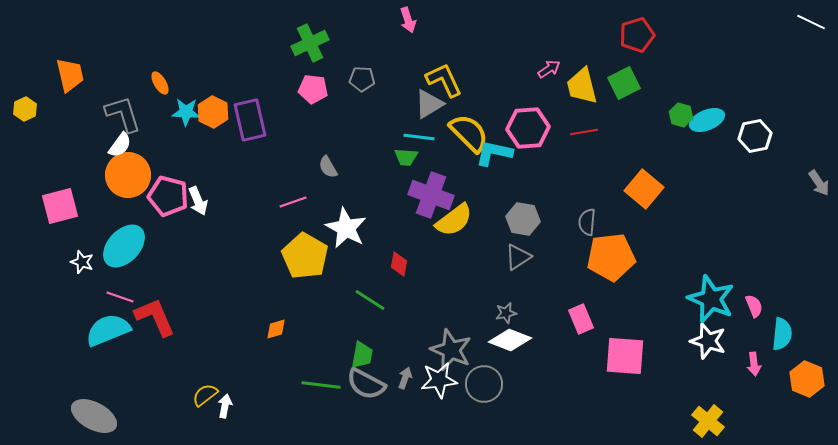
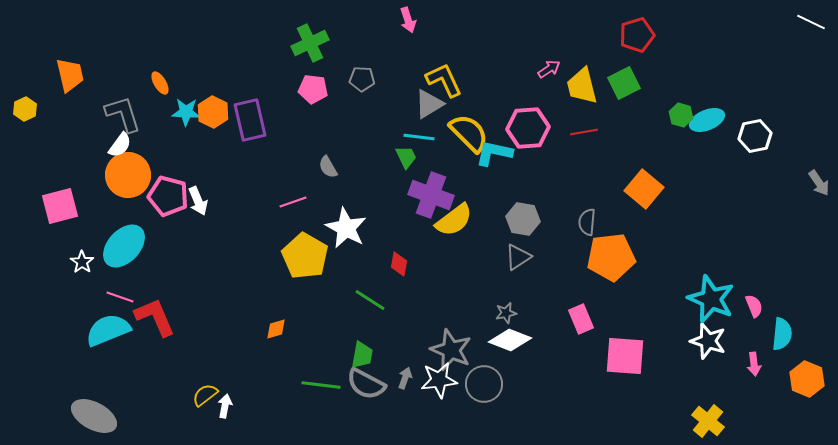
green trapezoid at (406, 157): rotated 120 degrees counterclockwise
white star at (82, 262): rotated 15 degrees clockwise
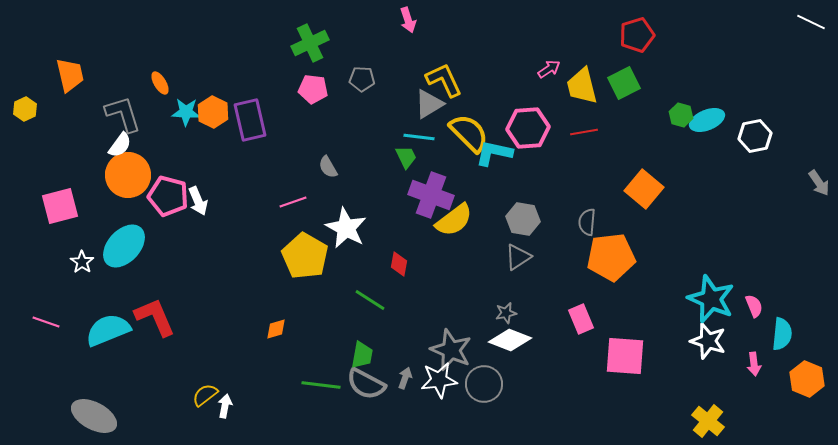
pink line at (120, 297): moved 74 px left, 25 px down
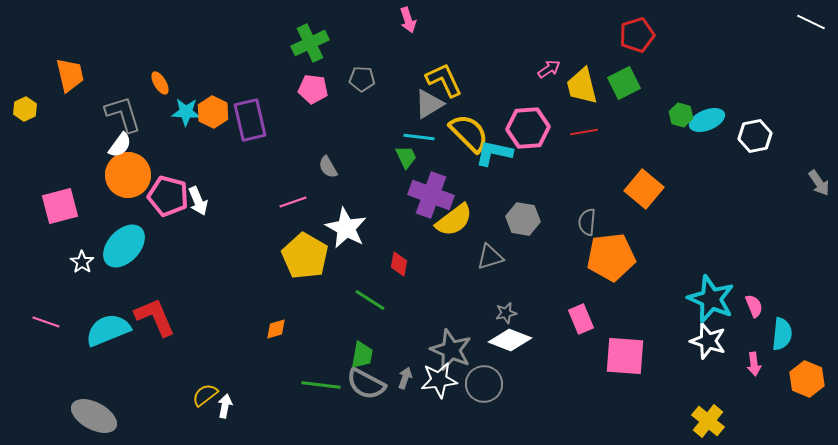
gray triangle at (518, 257): moved 28 px left; rotated 16 degrees clockwise
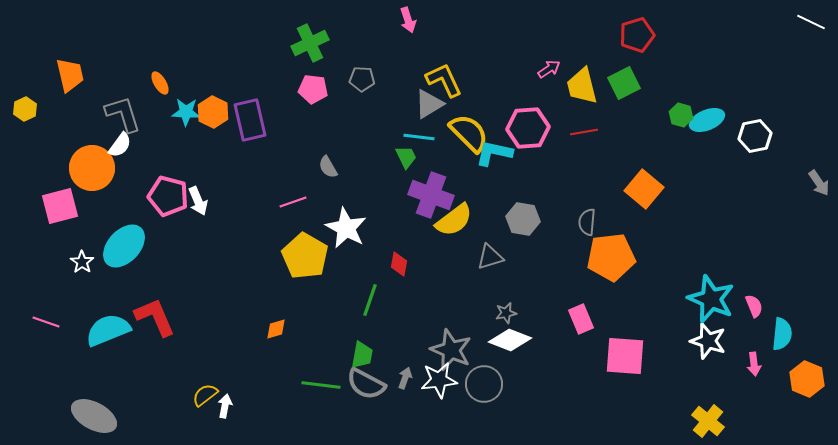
orange circle at (128, 175): moved 36 px left, 7 px up
green line at (370, 300): rotated 76 degrees clockwise
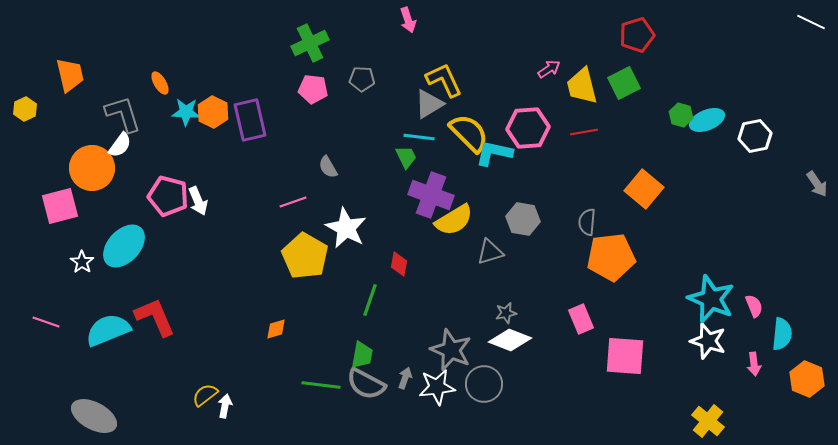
gray arrow at (819, 183): moved 2 px left, 1 px down
yellow semicircle at (454, 220): rotated 6 degrees clockwise
gray triangle at (490, 257): moved 5 px up
white star at (439, 380): moved 2 px left, 7 px down
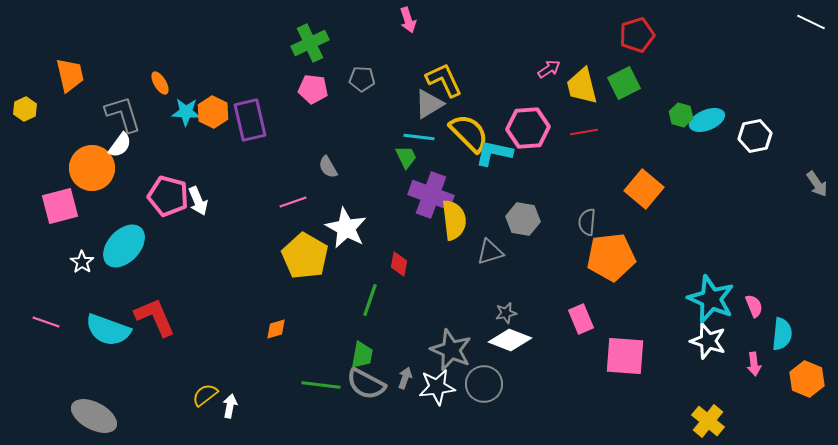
yellow semicircle at (454, 220): rotated 66 degrees counterclockwise
cyan semicircle at (108, 330): rotated 138 degrees counterclockwise
white arrow at (225, 406): moved 5 px right
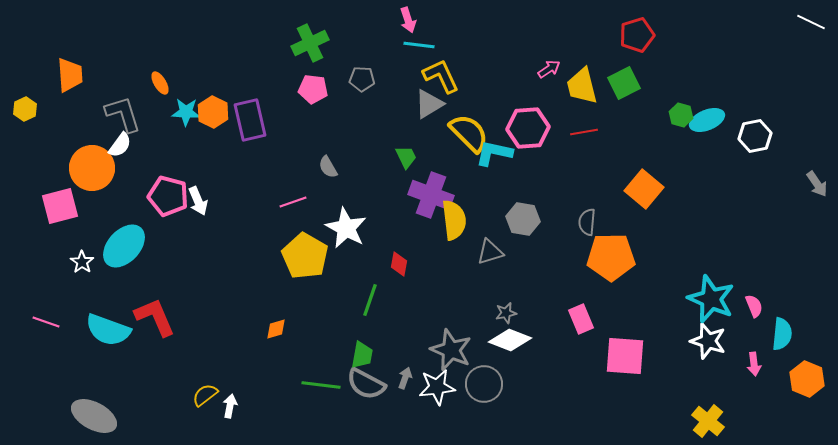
orange trapezoid at (70, 75): rotated 9 degrees clockwise
yellow L-shape at (444, 80): moved 3 px left, 4 px up
cyan line at (419, 137): moved 92 px up
orange pentagon at (611, 257): rotated 6 degrees clockwise
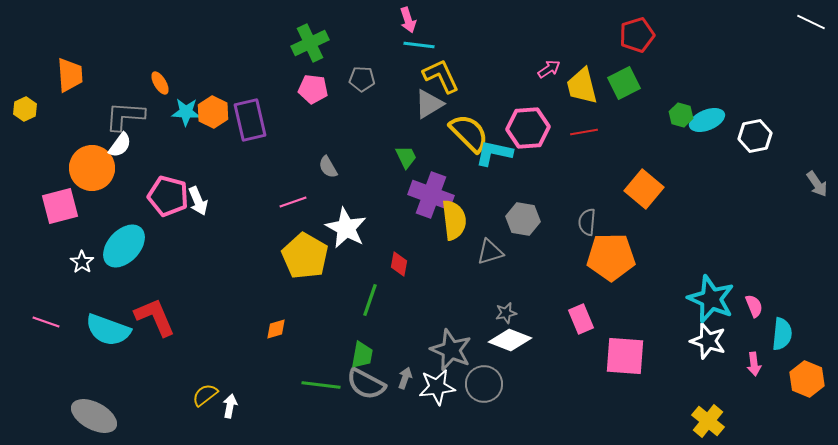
gray L-shape at (123, 114): moved 2 px right, 2 px down; rotated 69 degrees counterclockwise
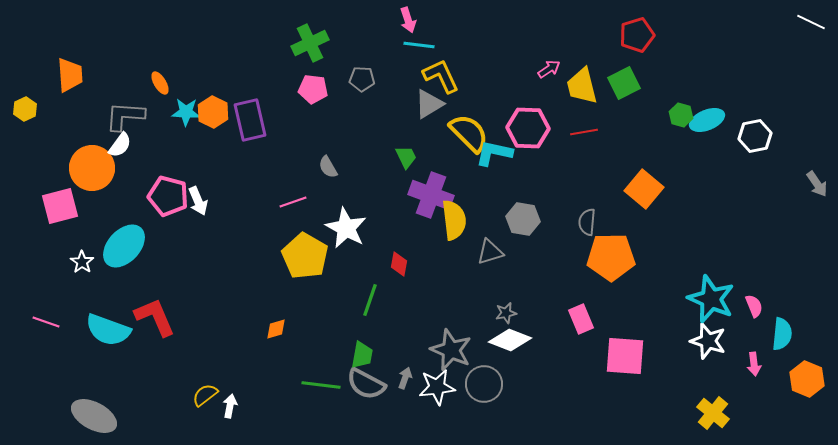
pink hexagon at (528, 128): rotated 6 degrees clockwise
yellow cross at (708, 421): moved 5 px right, 8 px up
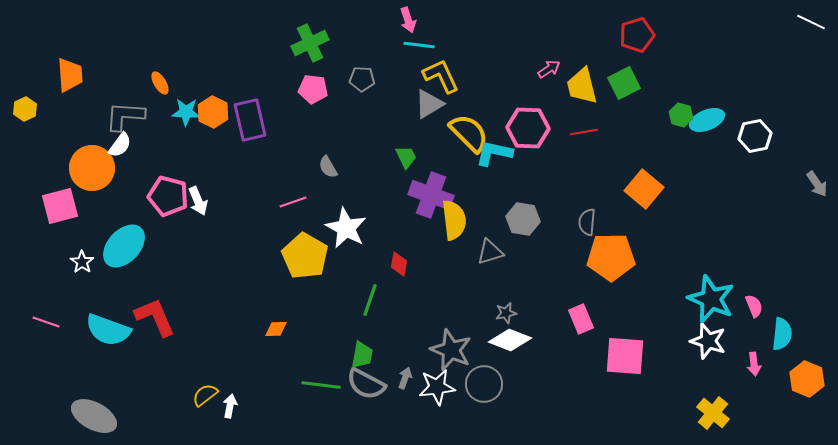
orange diamond at (276, 329): rotated 15 degrees clockwise
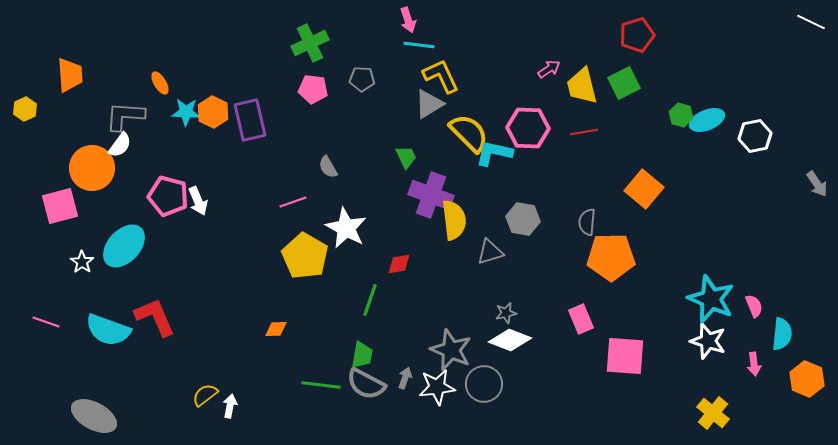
red diamond at (399, 264): rotated 70 degrees clockwise
